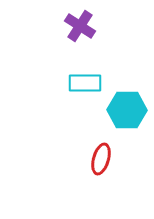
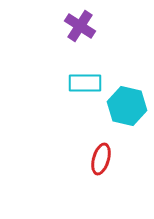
cyan hexagon: moved 4 px up; rotated 12 degrees clockwise
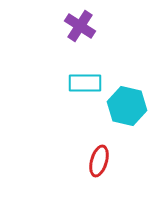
red ellipse: moved 2 px left, 2 px down
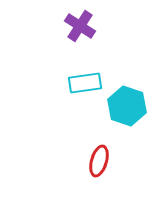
cyan rectangle: rotated 8 degrees counterclockwise
cyan hexagon: rotated 6 degrees clockwise
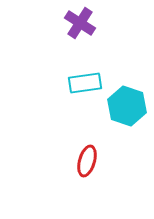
purple cross: moved 3 px up
red ellipse: moved 12 px left
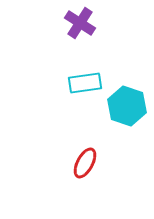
red ellipse: moved 2 px left, 2 px down; rotated 12 degrees clockwise
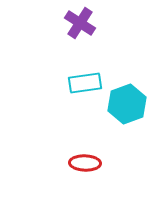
cyan hexagon: moved 2 px up; rotated 21 degrees clockwise
red ellipse: rotated 64 degrees clockwise
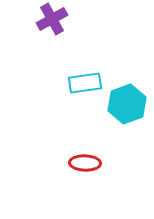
purple cross: moved 28 px left, 4 px up; rotated 28 degrees clockwise
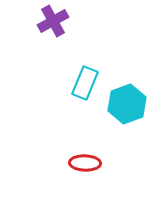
purple cross: moved 1 px right, 2 px down
cyan rectangle: rotated 60 degrees counterclockwise
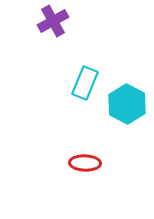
cyan hexagon: rotated 12 degrees counterclockwise
